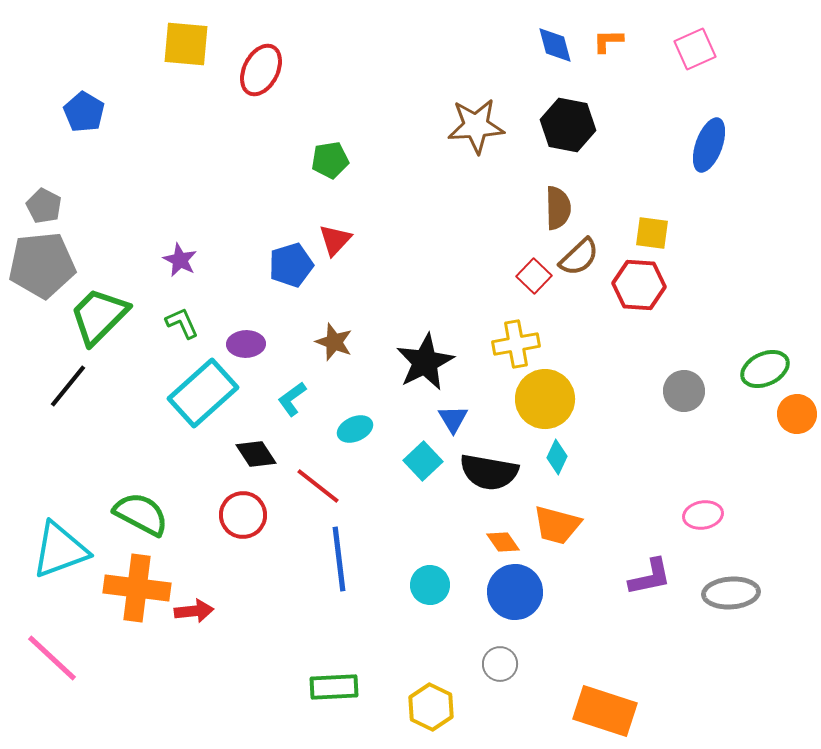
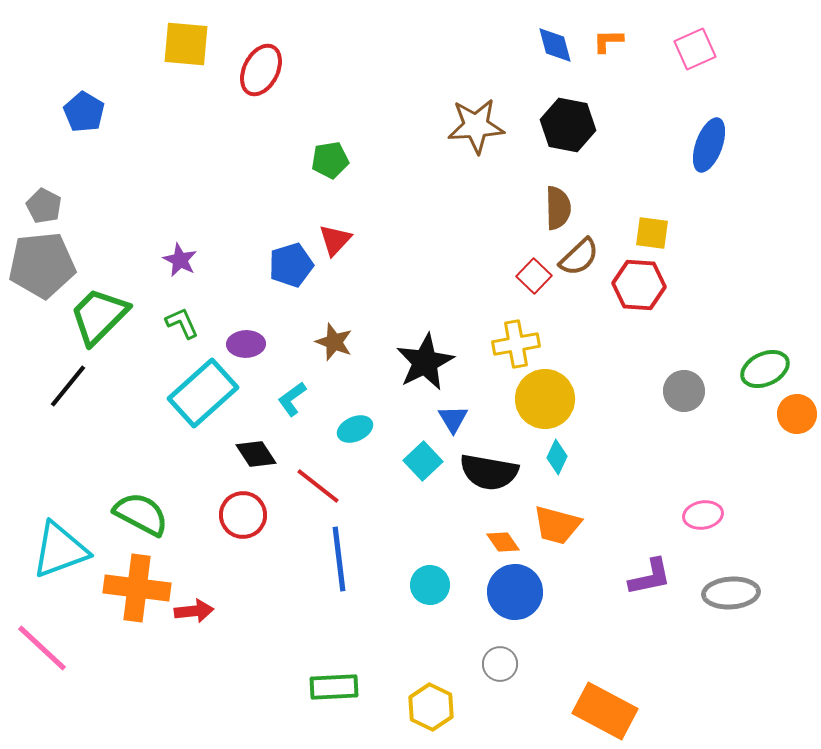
pink line at (52, 658): moved 10 px left, 10 px up
orange rectangle at (605, 711): rotated 10 degrees clockwise
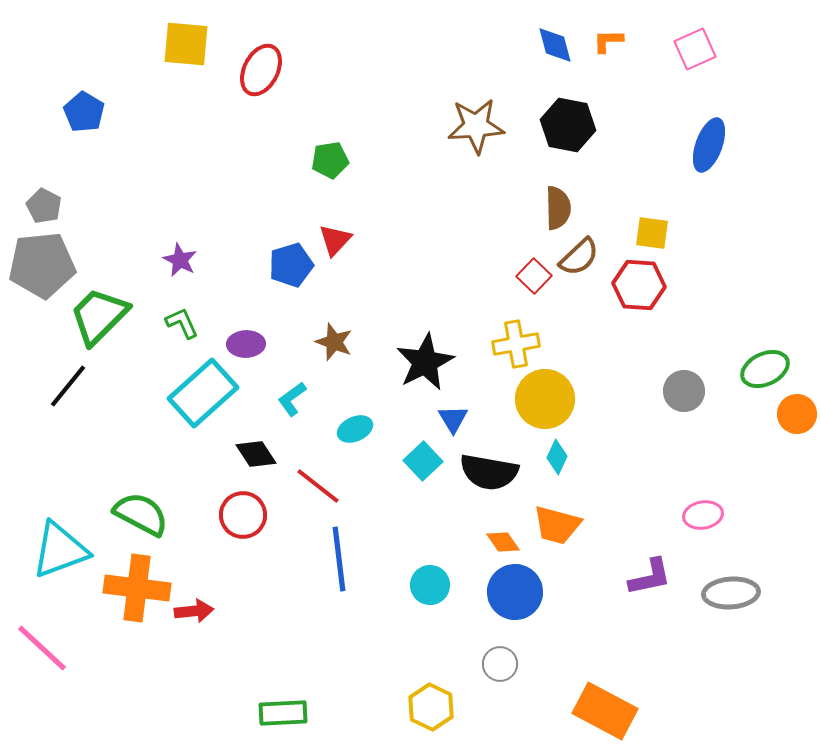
green rectangle at (334, 687): moved 51 px left, 26 px down
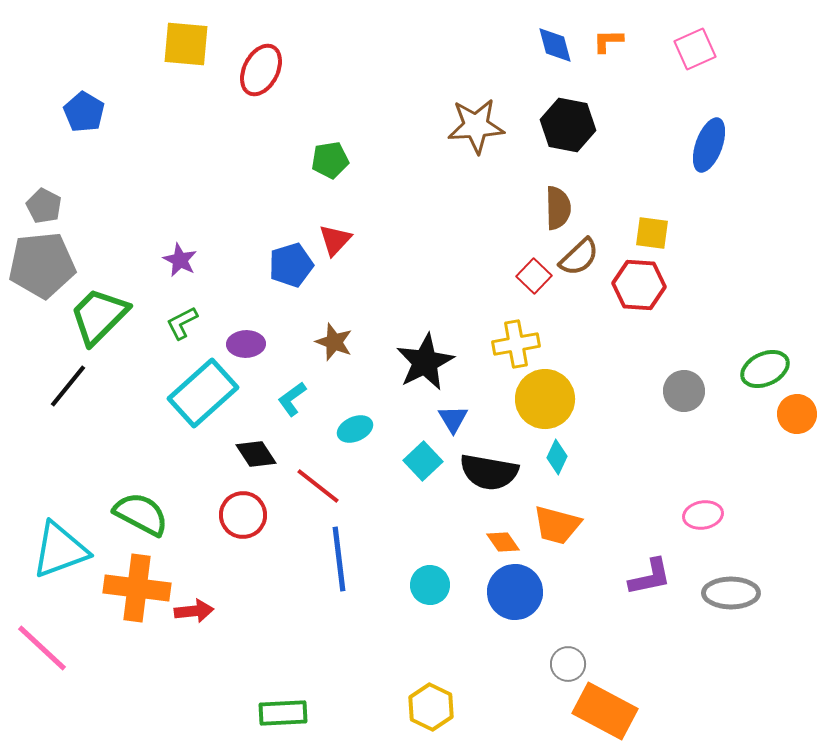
green L-shape at (182, 323): rotated 93 degrees counterclockwise
gray ellipse at (731, 593): rotated 4 degrees clockwise
gray circle at (500, 664): moved 68 px right
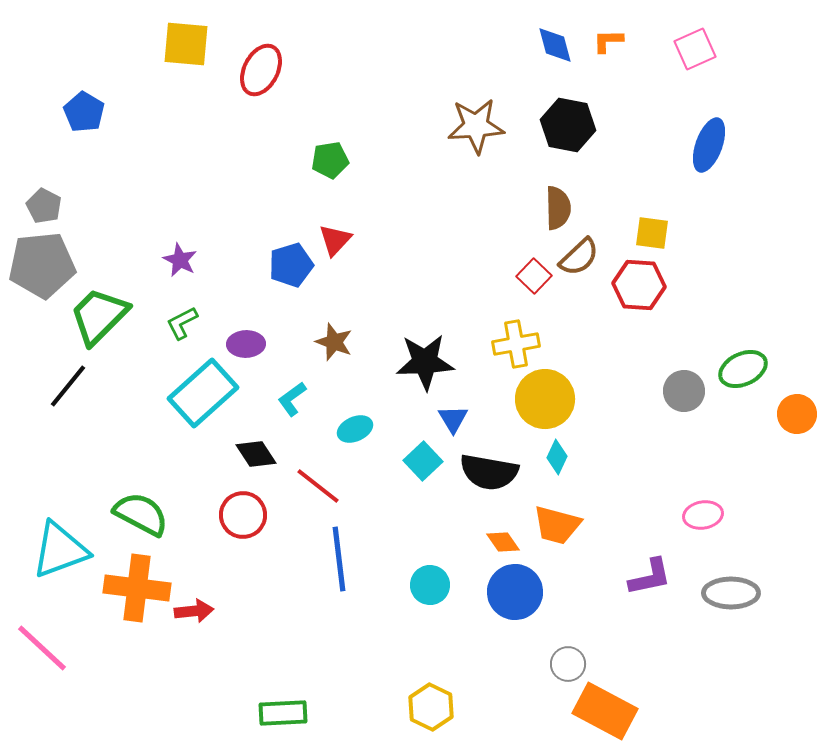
black star at (425, 362): rotated 24 degrees clockwise
green ellipse at (765, 369): moved 22 px left
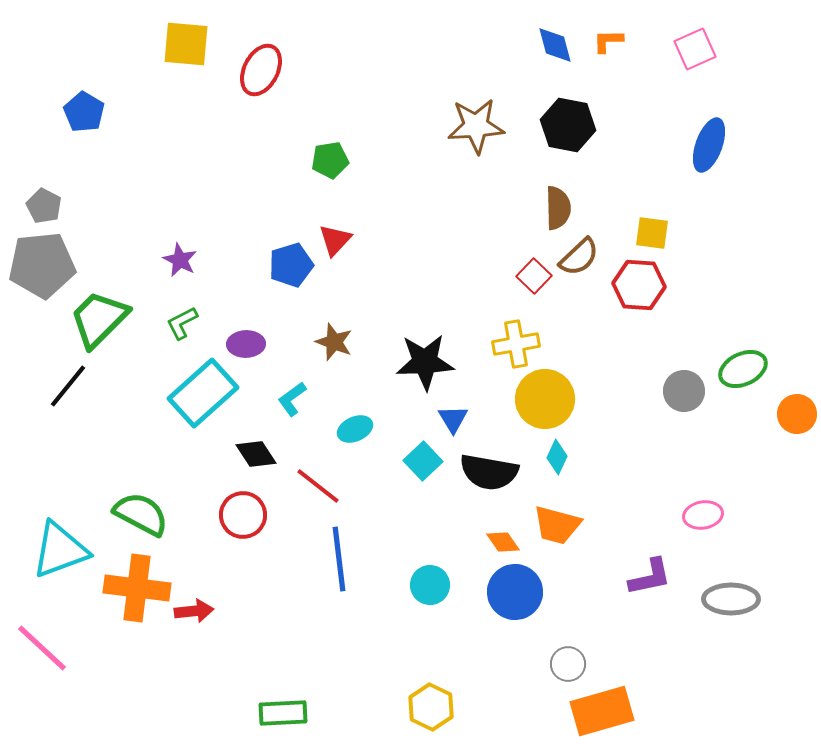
green trapezoid at (99, 316): moved 3 px down
gray ellipse at (731, 593): moved 6 px down
orange rectangle at (605, 711): moved 3 px left; rotated 44 degrees counterclockwise
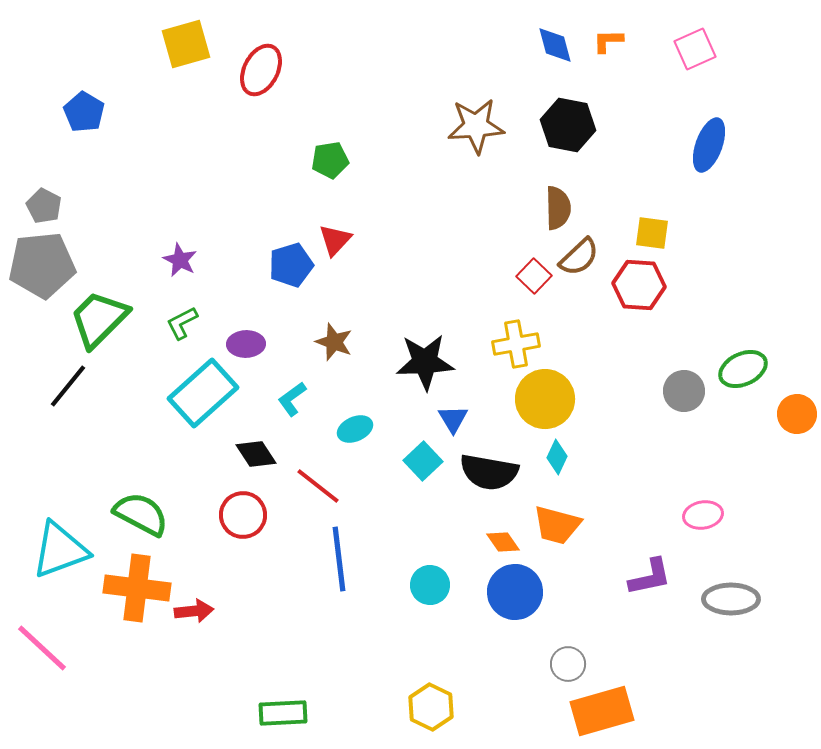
yellow square at (186, 44): rotated 21 degrees counterclockwise
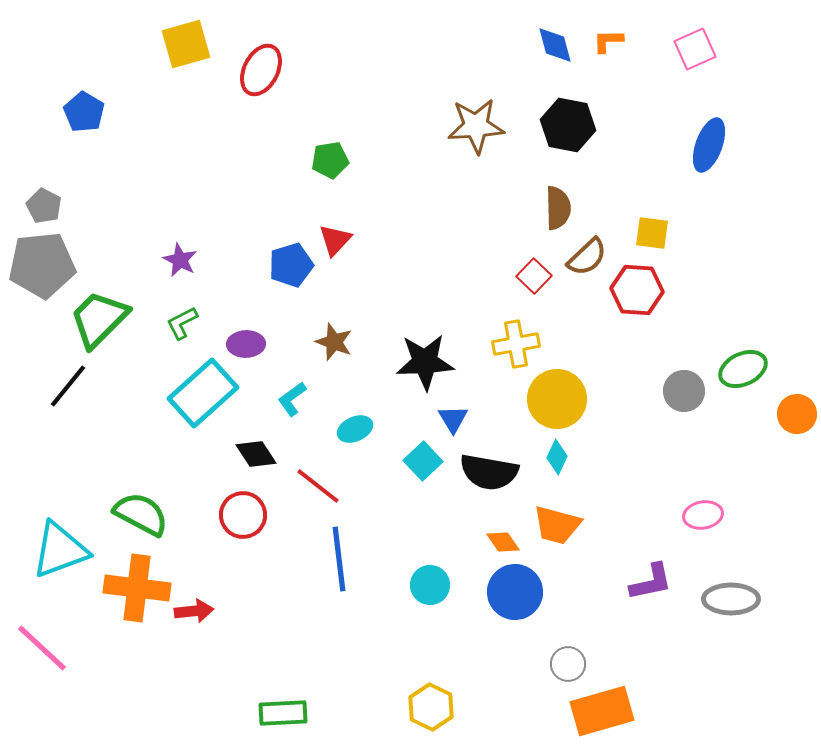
brown semicircle at (579, 257): moved 8 px right
red hexagon at (639, 285): moved 2 px left, 5 px down
yellow circle at (545, 399): moved 12 px right
purple L-shape at (650, 577): moved 1 px right, 5 px down
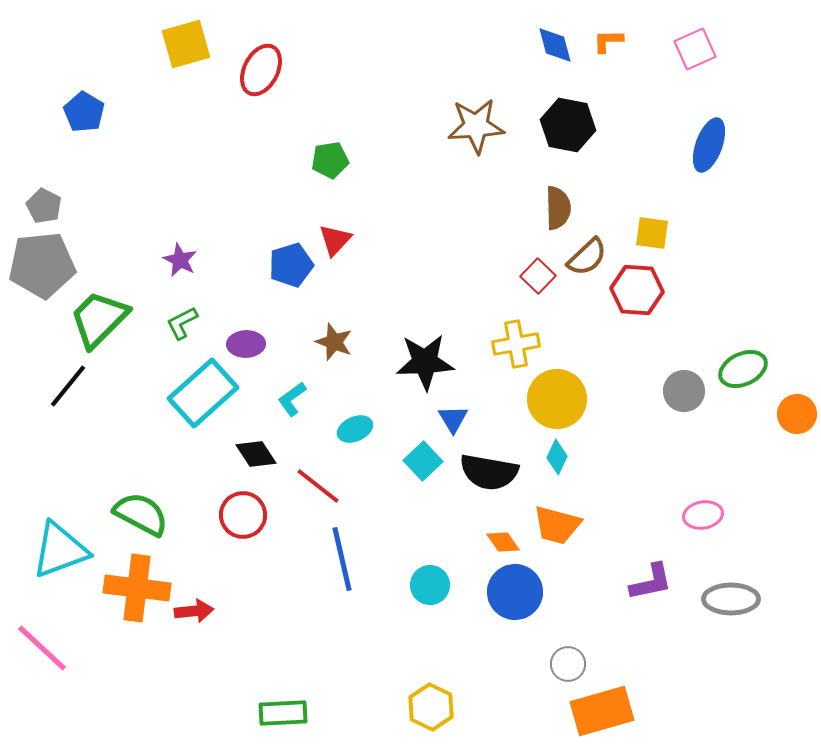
red square at (534, 276): moved 4 px right
blue line at (339, 559): moved 3 px right; rotated 6 degrees counterclockwise
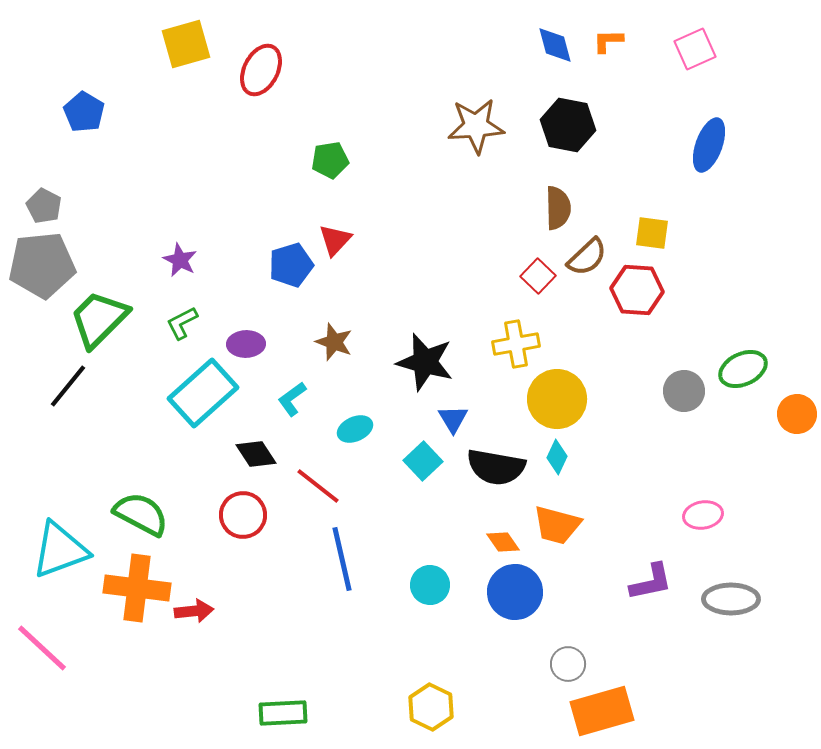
black star at (425, 362): rotated 18 degrees clockwise
black semicircle at (489, 472): moved 7 px right, 5 px up
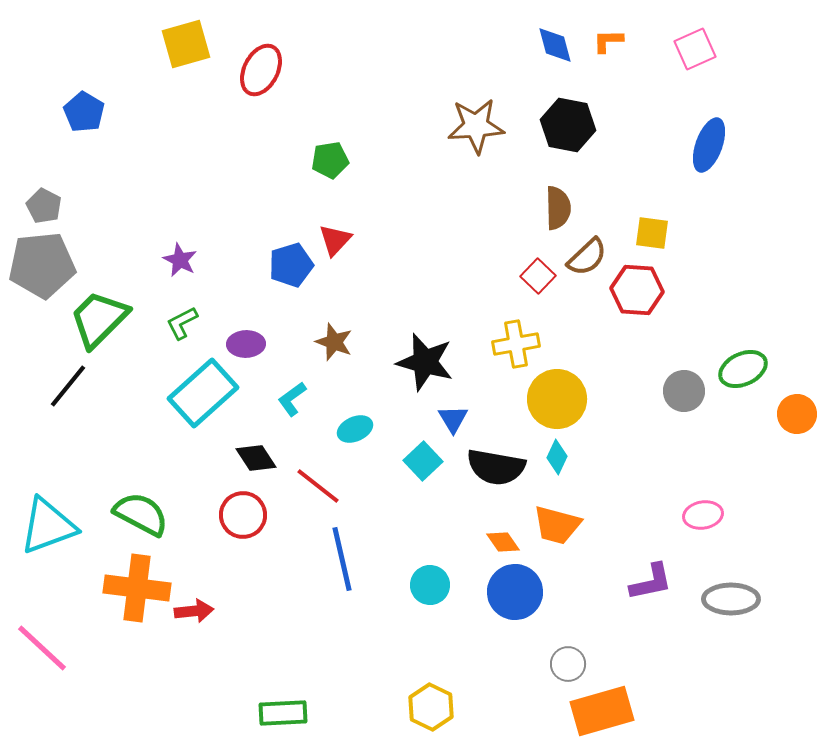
black diamond at (256, 454): moved 4 px down
cyan triangle at (60, 550): moved 12 px left, 24 px up
